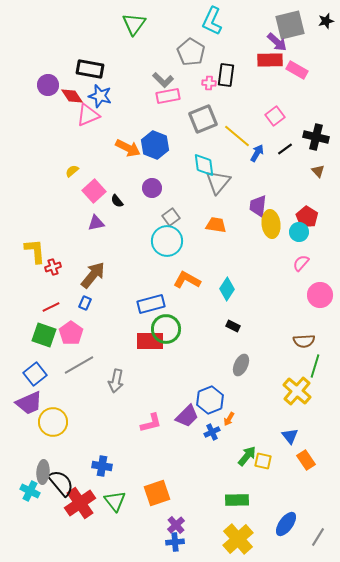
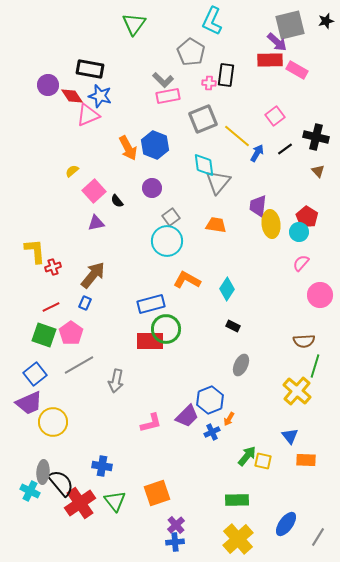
orange arrow at (128, 148): rotated 35 degrees clockwise
orange rectangle at (306, 460): rotated 54 degrees counterclockwise
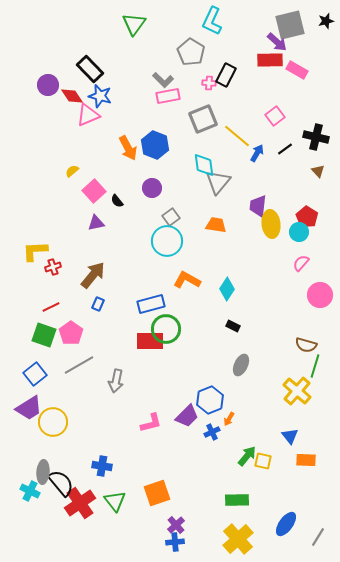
black rectangle at (90, 69): rotated 36 degrees clockwise
black rectangle at (226, 75): rotated 20 degrees clockwise
yellow L-shape at (35, 251): rotated 88 degrees counterclockwise
blue rectangle at (85, 303): moved 13 px right, 1 px down
brown semicircle at (304, 341): moved 2 px right, 4 px down; rotated 20 degrees clockwise
purple trapezoid at (29, 403): moved 5 px down; rotated 8 degrees counterclockwise
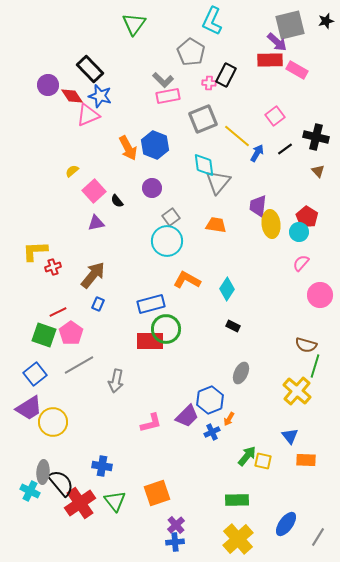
red line at (51, 307): moved 7 px right, 5 px down
gray ellipse at (241, 365): moved 8 px down
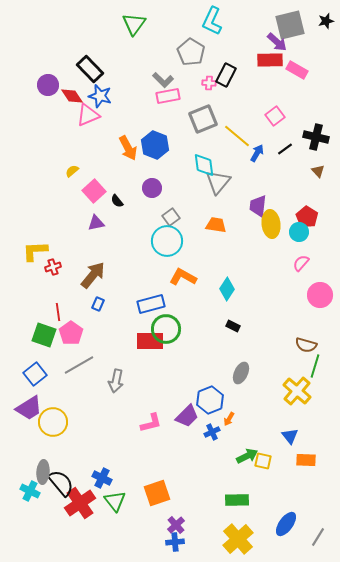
orange L-shape at (187, 280): moved 4 px left, 3 px up
red line at (58, 312): rotated 72 degrees counterclockwise
green arrow at (247, 456): rotated 25 degrees clockwise
blue cross at (102, 466): moved 12 px down; rotated 18 degrees clockwise
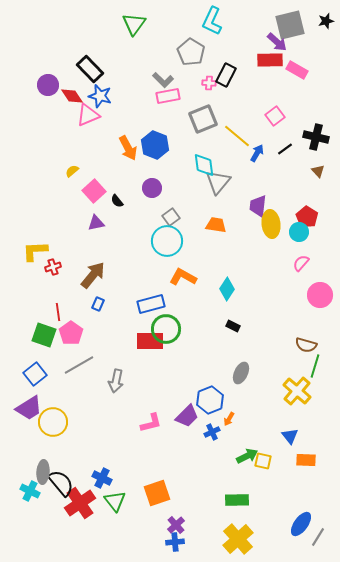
blue ellipse at (286, 524): moved 15 px right
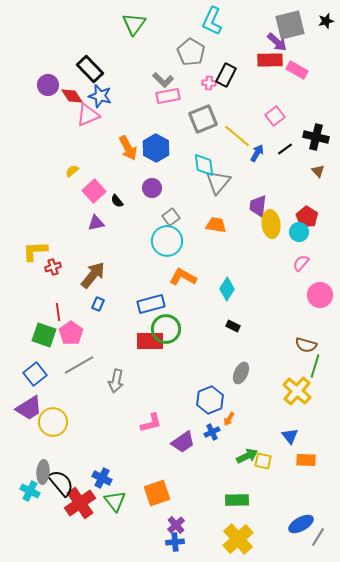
blue hexagon at (155, 145): moved 1 px right, 3 px down; rotated 8 degrees clockwise
purple trapezoid at (187, 416): moved 4 px left, 26 px down; rotated 10 degrees clockwise
blue ellipse at (301, 524): rotated 25 degrees clockwise
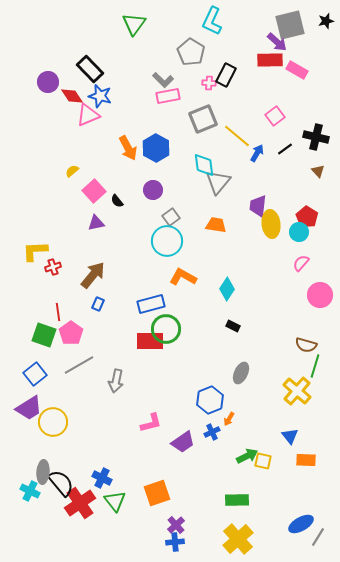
purple circle at (48, 85): moved 3 px up
purple circle at (152, 188): moved 1 px right, 2 px down
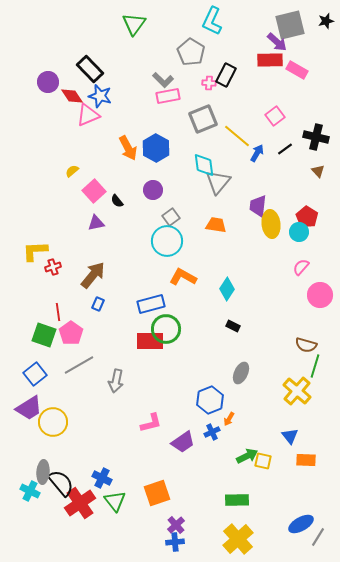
pink semicircle at (301, 263): moved 4 px down
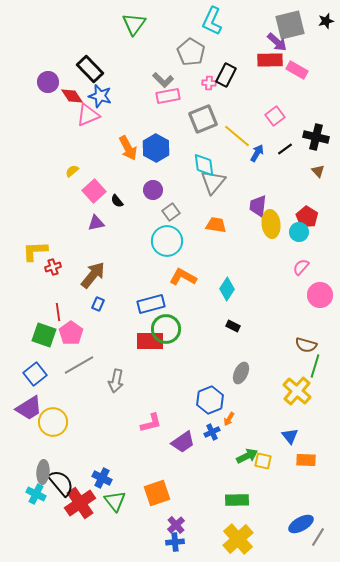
gray triangle at (218, 182): moved 5 px left
gray square at (171, 217): moved 5 px up
cyan cross at (30, 491): moved 6 px right, 3 px down
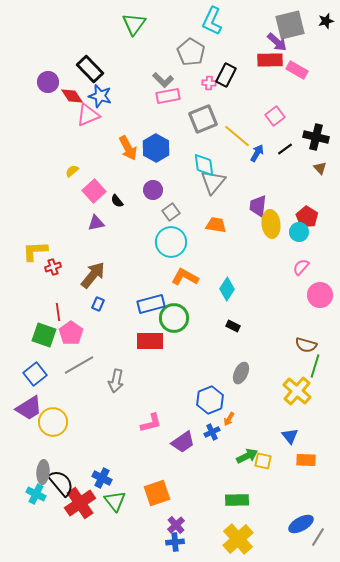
brown triangle at (318, 171): moved 2 px right, 3 px up
cyan circle at (167, 241): moved 4 px right, 1 px down
orange L-shape at (183, 277): moved 2 px right
green circle at (166, 329): moved 8 px right, 11 px up
